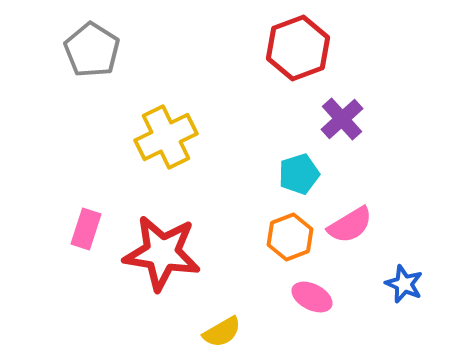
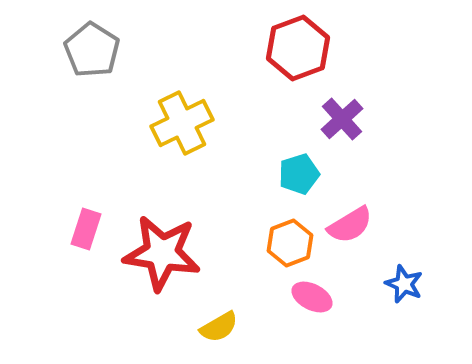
yellow cross: moved 16 px right, 14 px up
orange hexagon: moved 6 px down
yellow semicircle: moved 3 px left, 5 px up
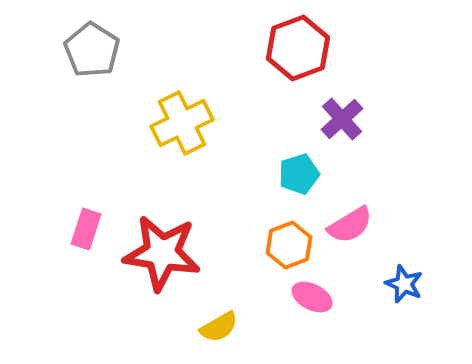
orange hexagon: moved 1 px left, 2 px down
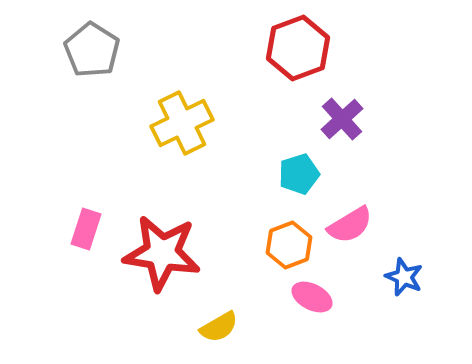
blue star: moved 7 px up
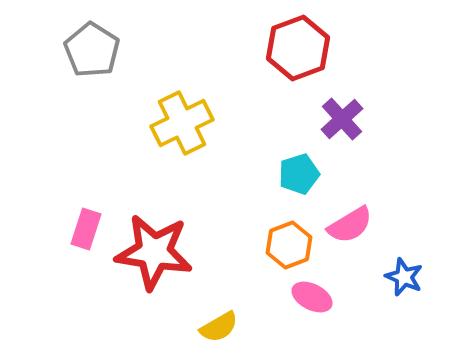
red star: moved 8 px left, 1 px up
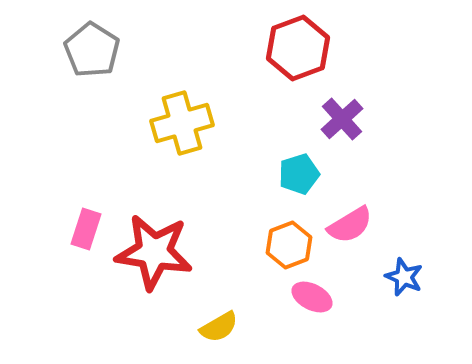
yellow cross: rotated 10 degrees clockwise
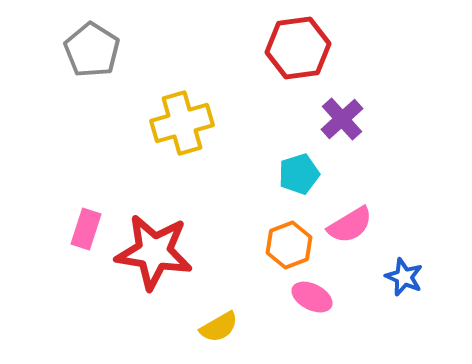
red hexagon: rotated 12 degrees clockwise
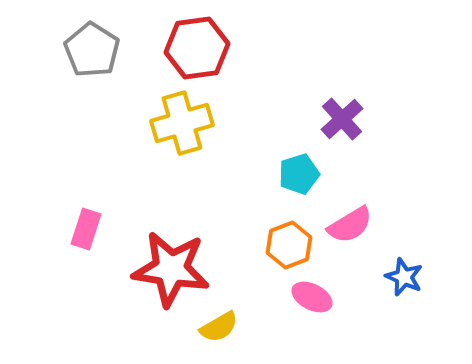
red hexagon: moved 101 px left
red star: moved 17 px right, 17 px down
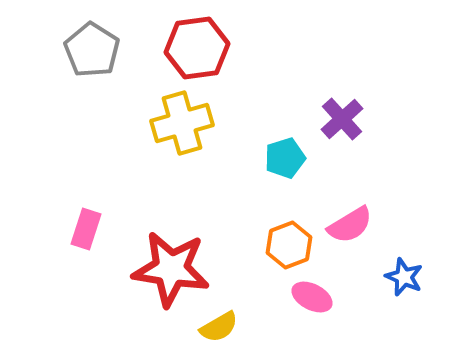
cyan pentagon: moved 14 px left, 16 px up
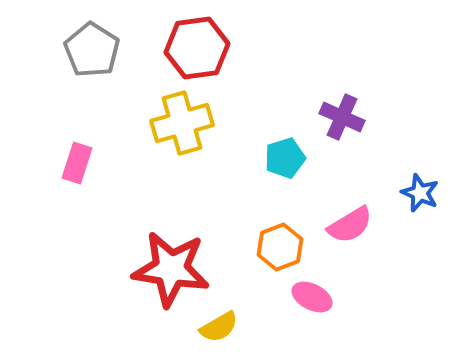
purple cross: moved 2 px up; rotated 24 degrees counterclockwise
pink rectangle: moved 9 px left, 66 px up
orange hexagon: moved 9 px left, 2 px down
blue star: moved 16 px right, 84 px up
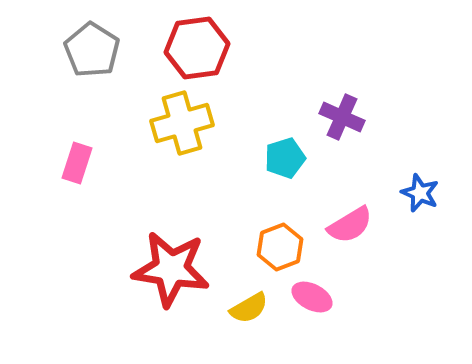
yellow semicircle: moved 30 px right, 19 px up
